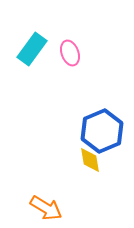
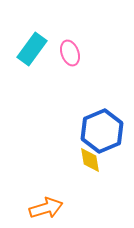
orange arrow: rotated 48 degrees counterclockwise
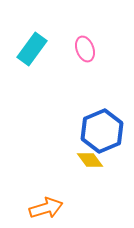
pink ellipse: moved 15 px right, 4 px up
yellow diamond: rotated 28 degrees counterclockwise
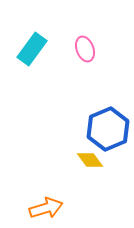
blue hexagon: moved 6 px right, 2 px up
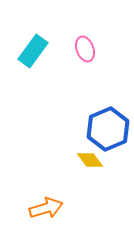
cyan rectangle: moved 1 px right, 2 px down
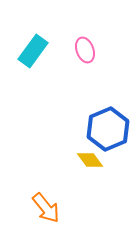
pink ellipse: moved 1 px down
orange arrow: rotated 68 degrees clockwise
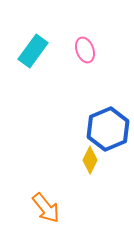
yellow diamond: rotated 64 degrees clockwise
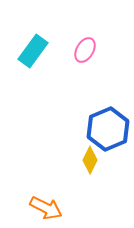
pink ellipse: rotated 50 degrees clockwise
orange arrow: rotated 24 degrees counterclockwise
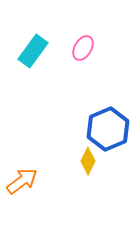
pink ellipse: moved 2 px left, 2 px up
yellow diamond: moved 2 px left, 1 px down
orange arrow: moved 24 px left, 27 px up; rotated 64 degrees counterclockwise
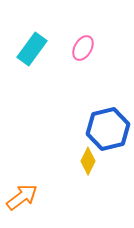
cyan rectangle: moved 1 px left, 2 px up
blue hexagon: rotated 9 degrees clockwise
orange arrow: moved 16 px down
